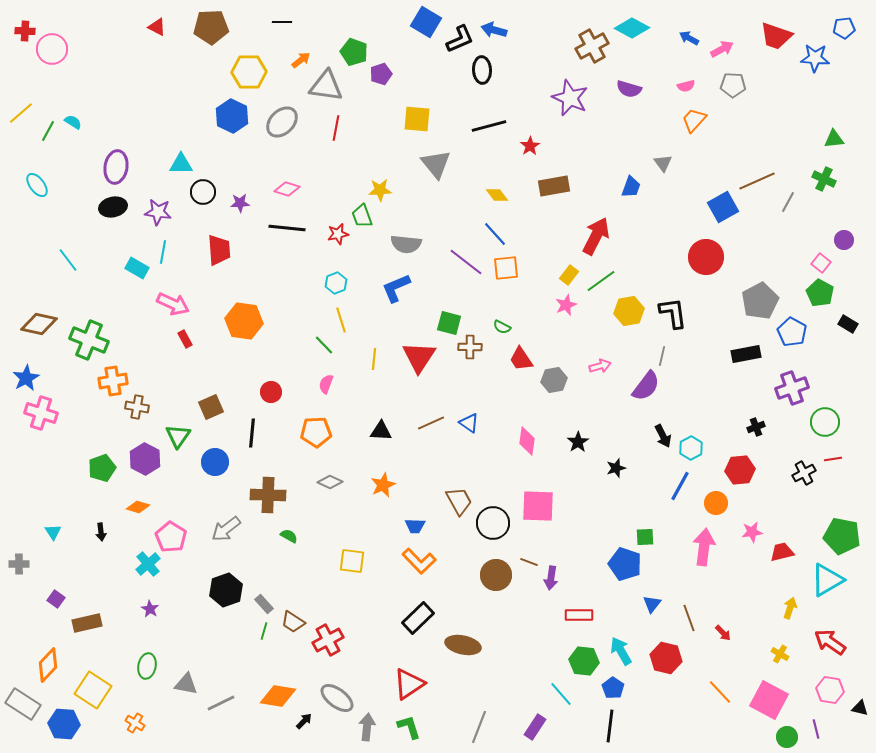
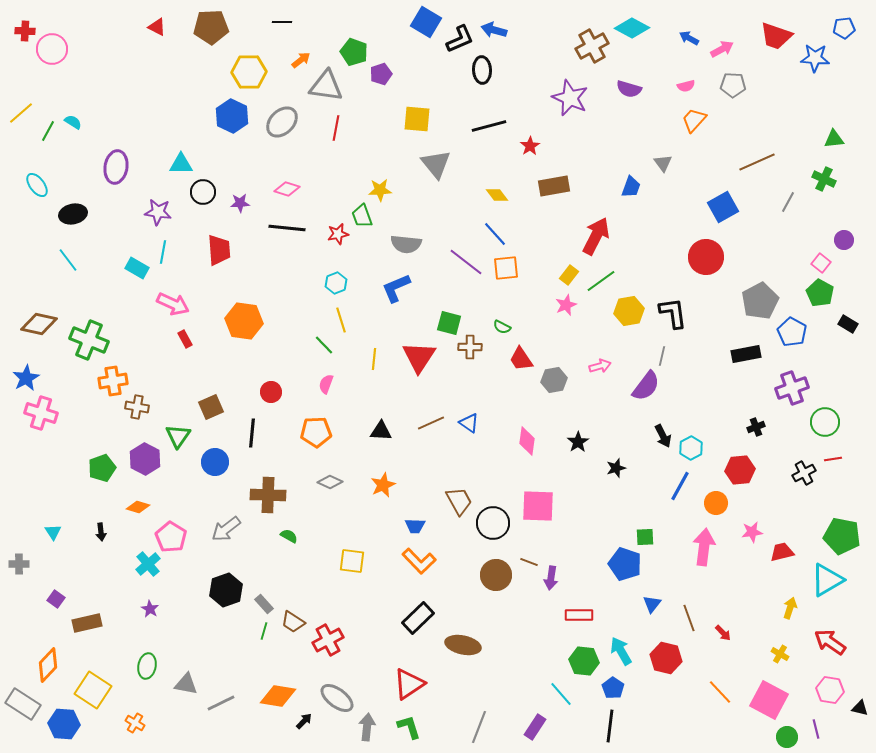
brown line at (757, 181): moved 19 px up
black ellipse at (113, 207): moved 40 px left, 7 px down
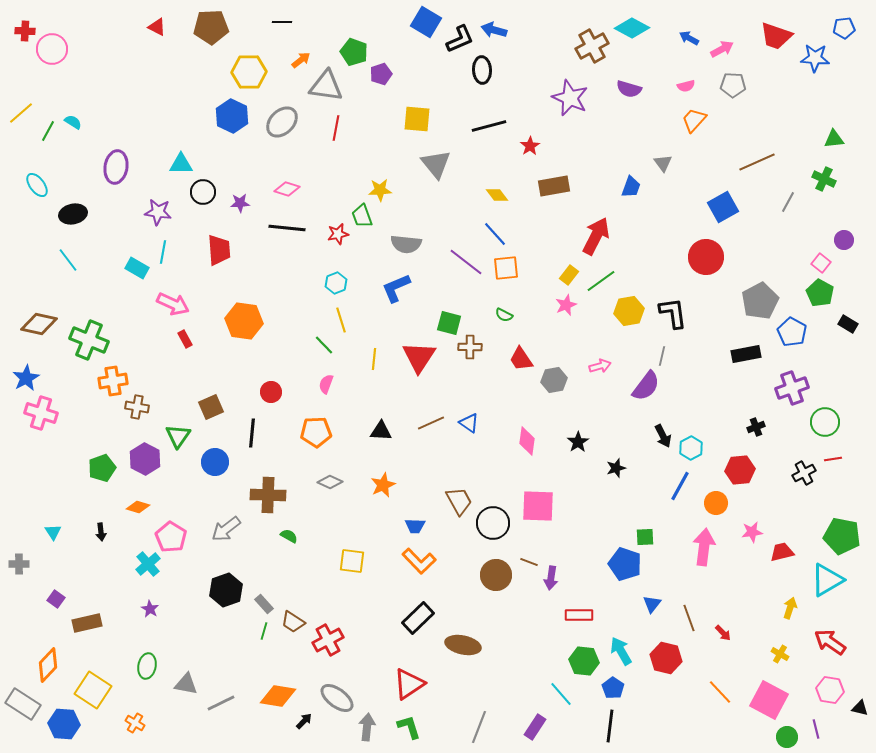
green semicircle at (502, 327): moved 2 px right, 12 px up
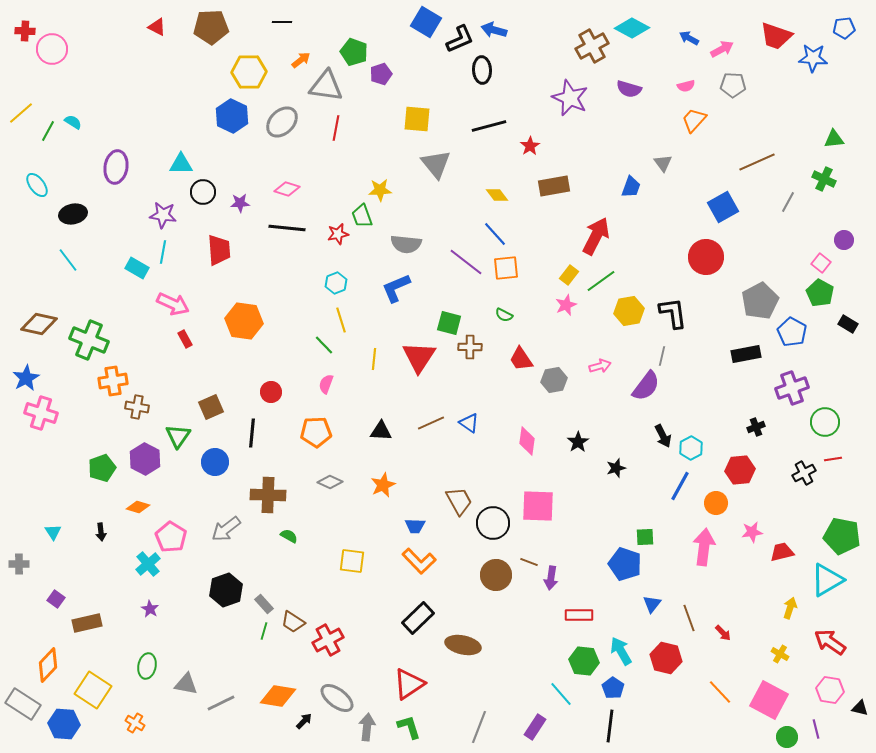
blue star at (815, 58): moved 2 px left
purple star at (158, 212): moved 5 px right, 3 px down
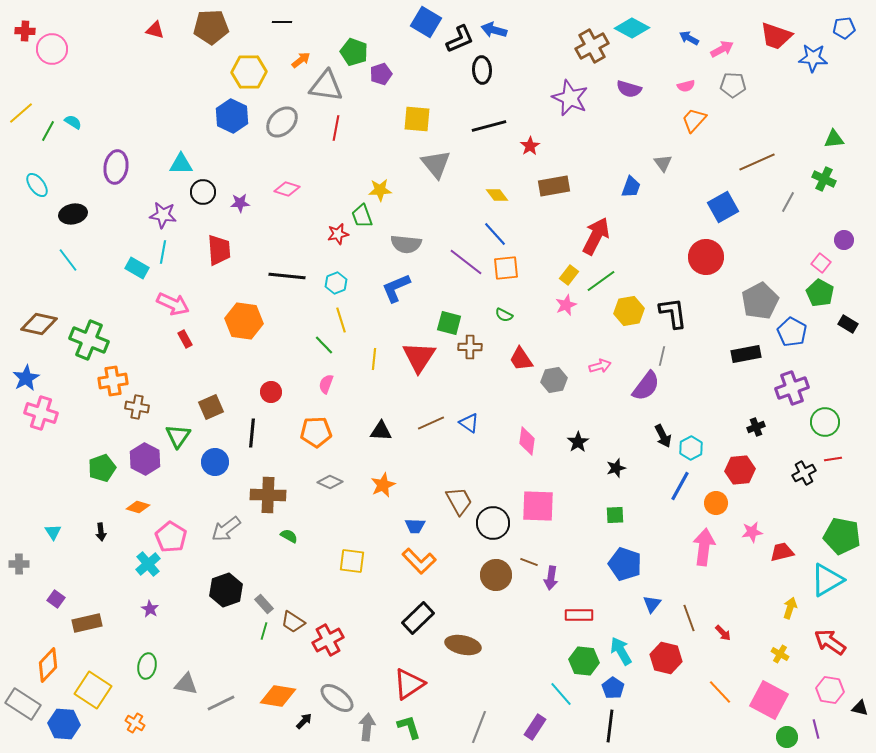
red triangle at (157, 27): moved 2 px left, 3 px down; rotated 12 degrees counterclockwise
black line at (287, 228): moved 48 px down
green square at (645, 537): moved 30 px left, 22 px up
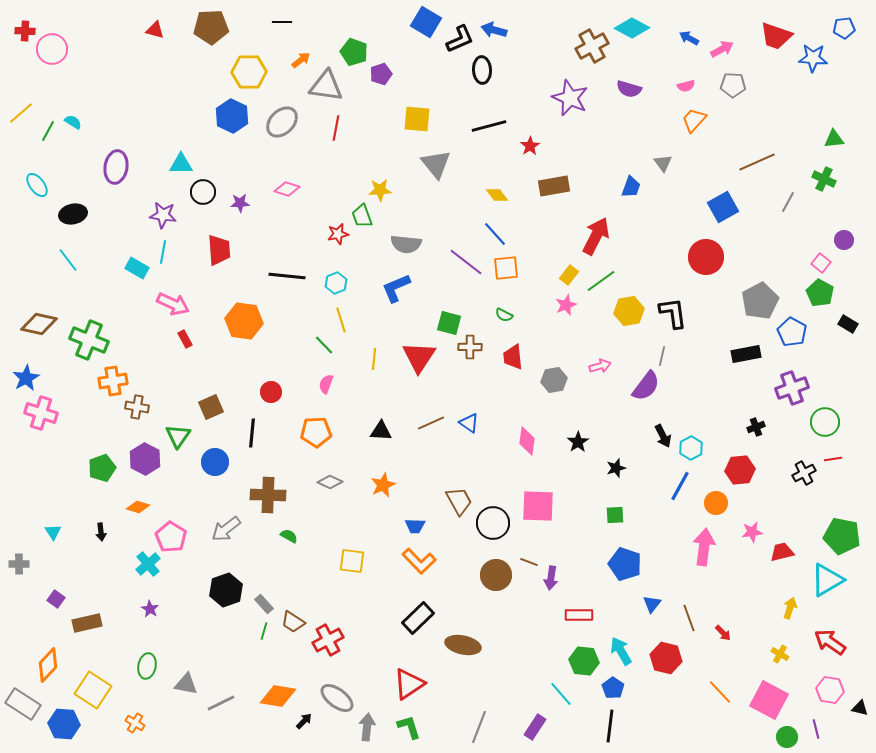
red trapezoid at (521, 359): moved 8 px left, 2 px up; rotated 28 degrees clockwise
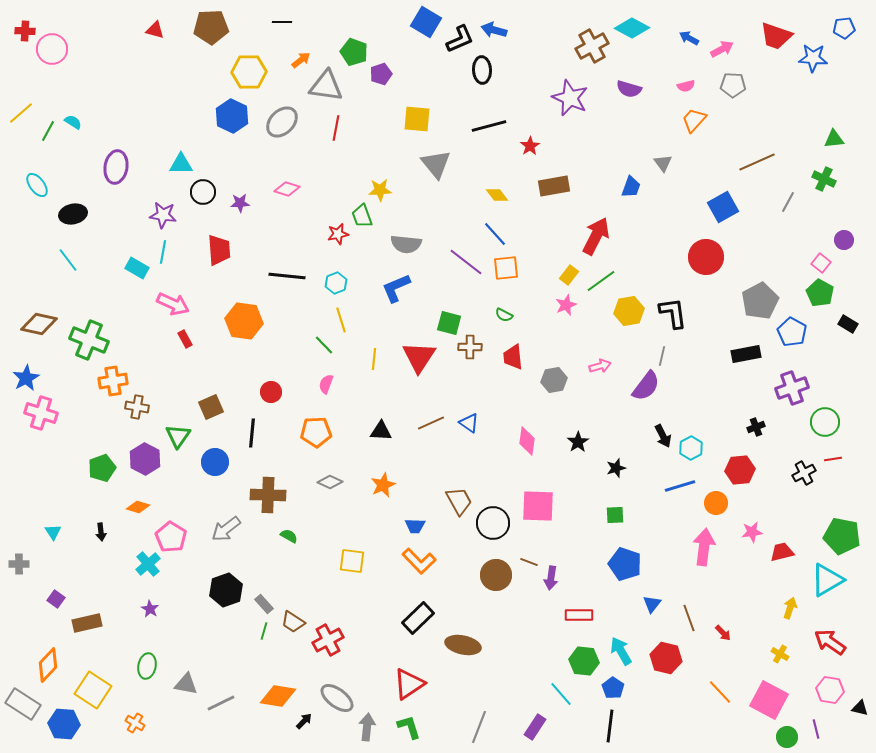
blue line at (680, 486): rotated 44 degrees clockwise
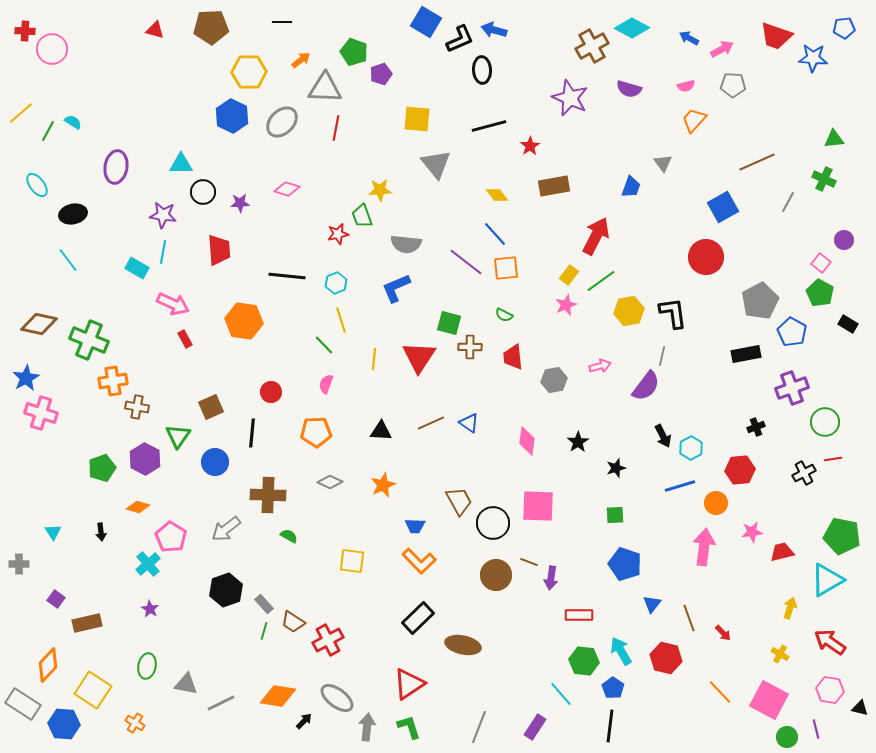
gray triangle at (326, 86): moved 1 px left, 2 px down; rotated 6 degrees counterclockwise
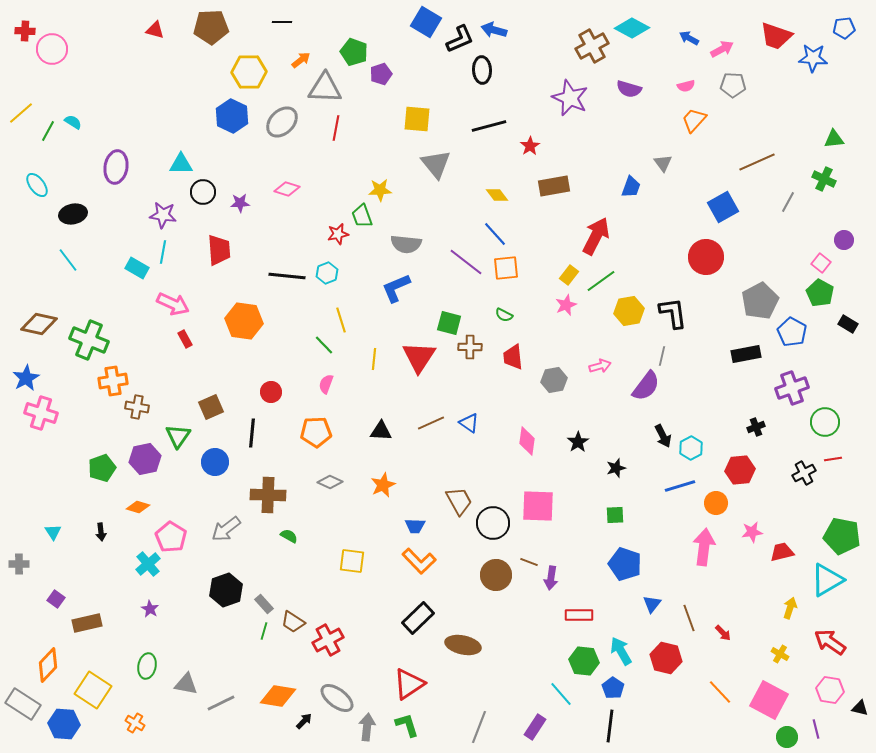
cyan hexagon at (336, 283): moved 9 px left, 10 px up
purple hexagon at (145, 459): rotated 20 degrees clockwise
green L-shape at (409, 727): moved 2 px left, 2 px up
